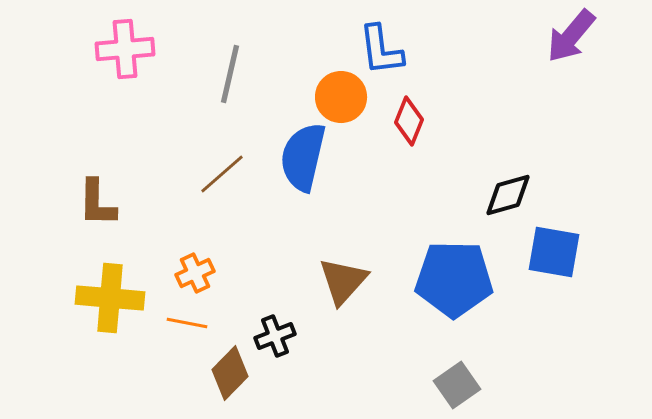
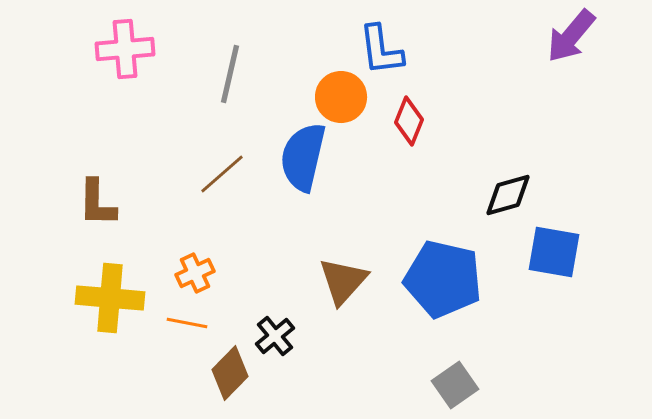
blue pentagon: moved 11 px left; rotated 12 degrees clockwise
black cross: rotated 18 degrees counterclockwise
gray square: moved 2 px left
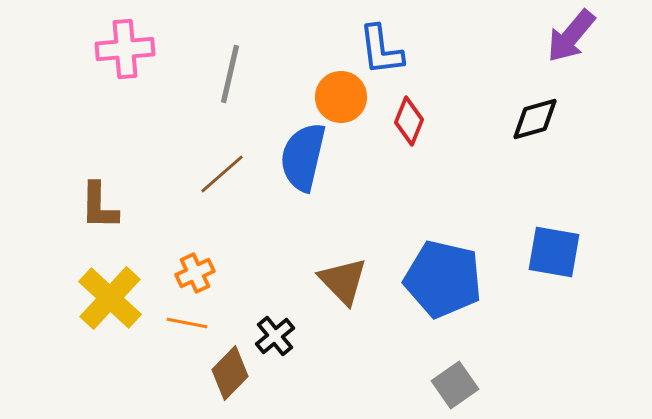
black diamond: moved 27 px right, 76 px up
brown L-shape: moved 2 px right, 3 px down
brown triangle: rotated 26 degrees counterclockwise
yellow cross: rotated 38 degrees clockwise
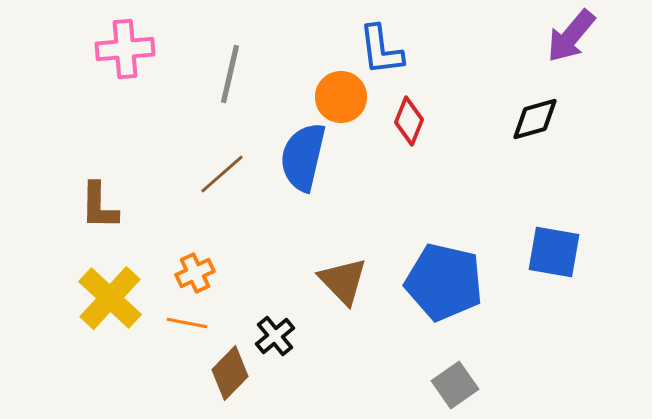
blue pentagon: moved 1 px right, 3 px down
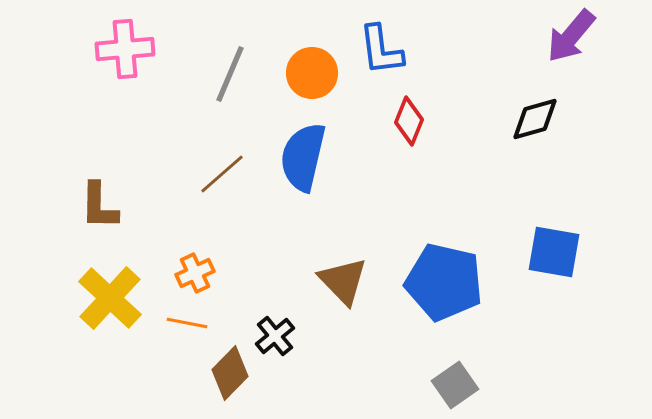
gray line: rotated 10 degrees clockwise
orange circle: moved 29 px left, 24 px up
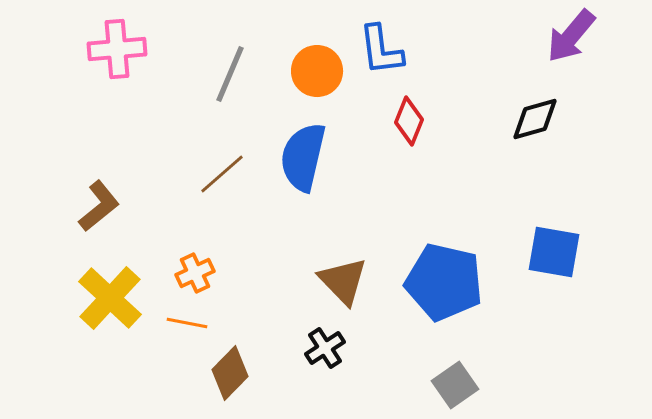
pink cross: moved 8 px left
orange circle: moved 5 px right, 2 px up
brown L-shape: rotated 130 degrees counterclockwise
black cross: moved 50 px right, 12 px down; rotated 6 degrees clockwise
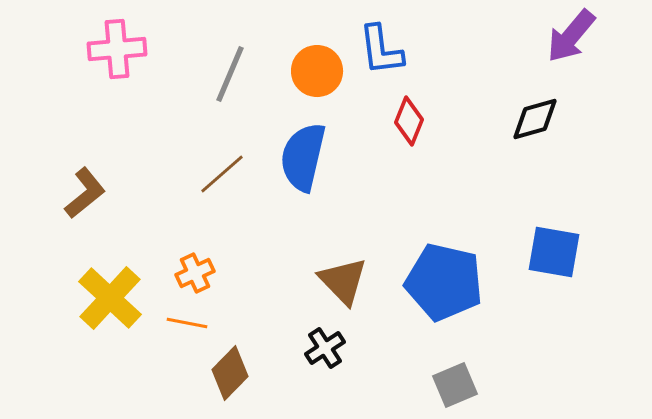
brown L-shape: moved 14 px left, 13 px up
gray square: rotated 12 degrees clockwise
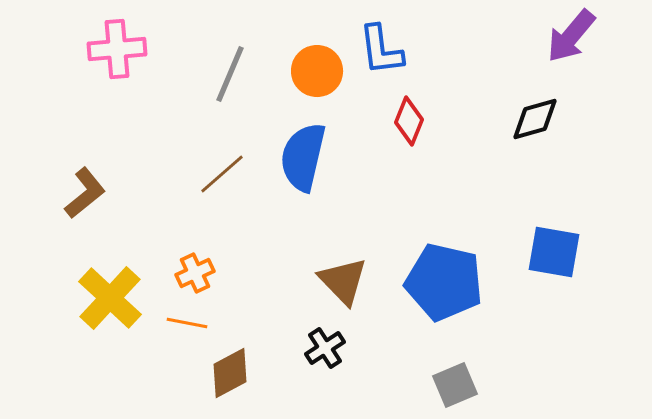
brown diamond: rotated 18 degrees clockwise
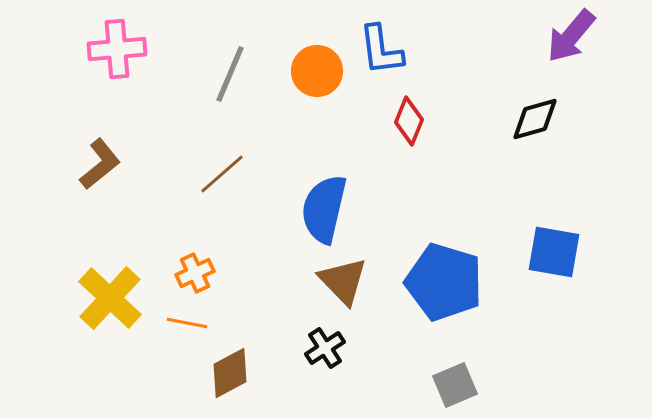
blue semicircle: moved 21 px right, 52 px down
brown L-shape: moved 15 px right, 29 px up
blue pentagon: rotated 4 degrees clockwise
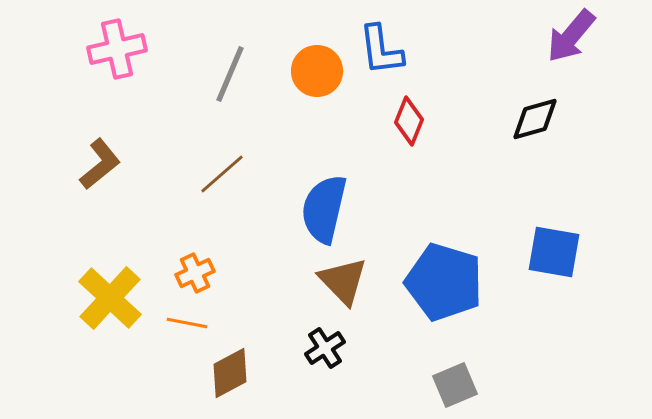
pink cross: rotated 8 degrees counterclockwise
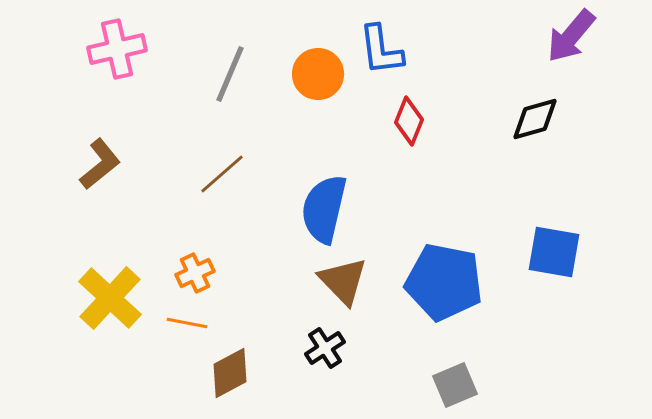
orange circle: moved 1 px right, 3 px down
blue pentagon: rotated 6 degrees counterclockwise
